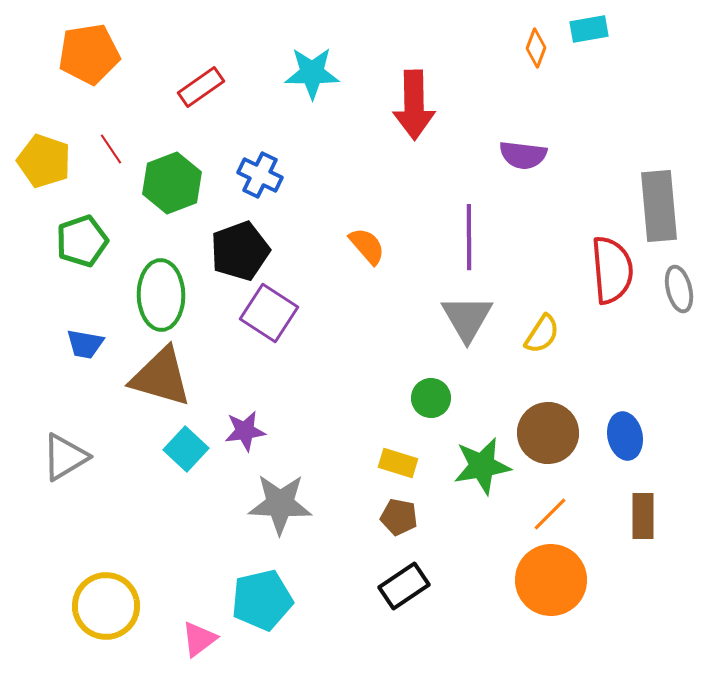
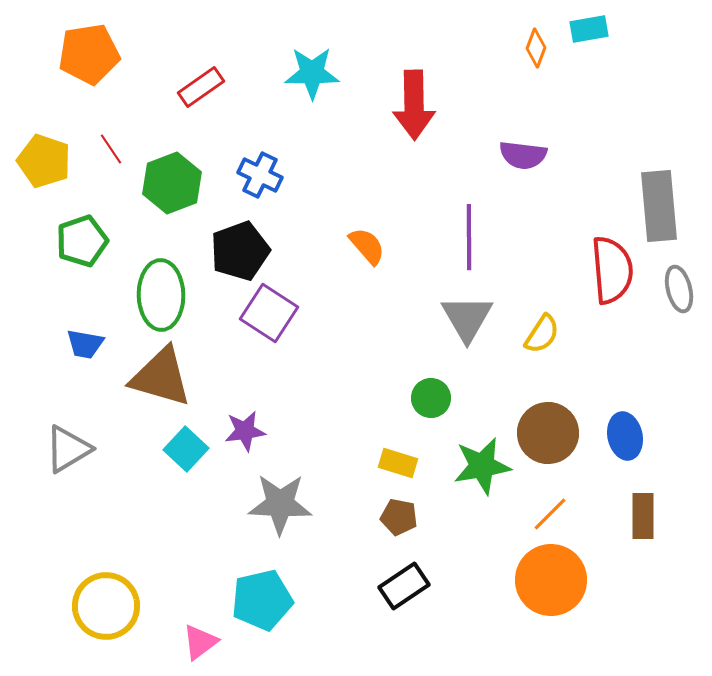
gray triangle at (65, 457): moved 3 px right, 8 px up
pink triangle at (199, 639): moved 1 px right, 3 px down
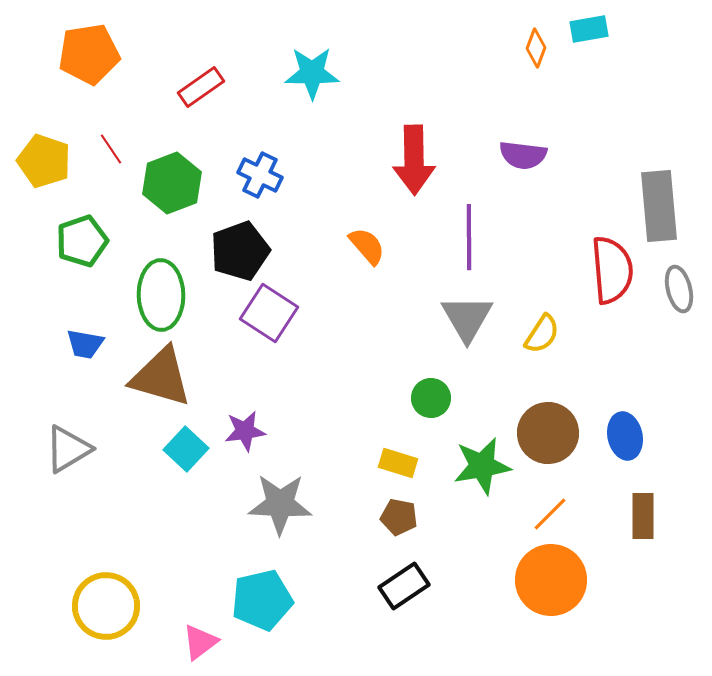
red arrow at (414, 105): moved 55 px down
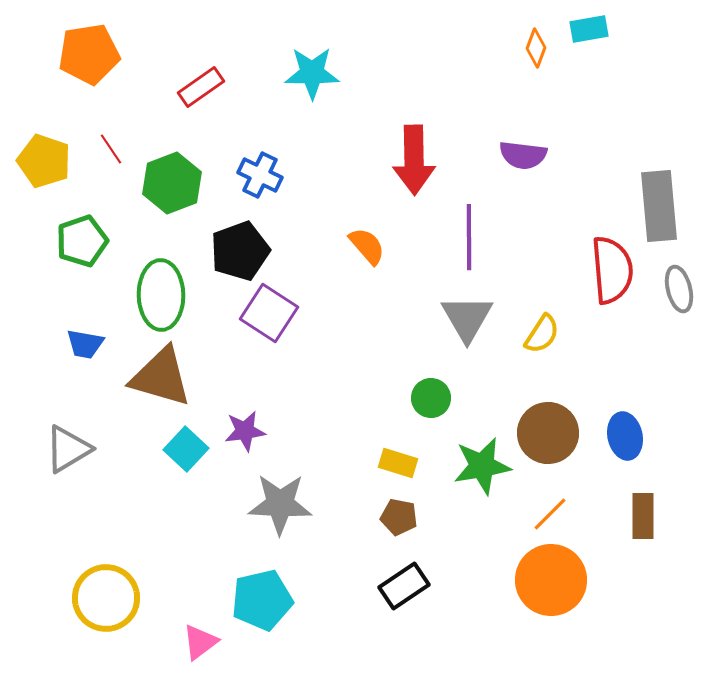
yellow circle at (106, 606): moved 8 px up
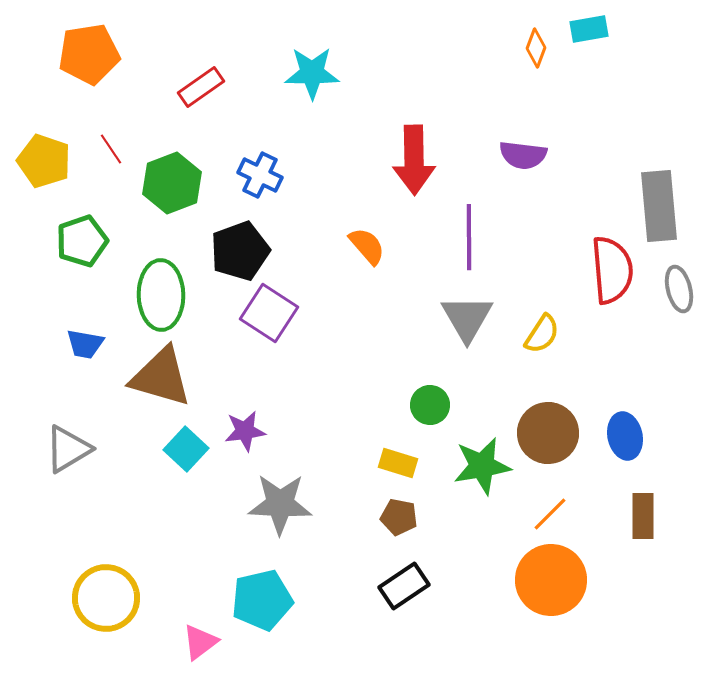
green circle at (431, 398): moved 1 px left, 7 px down
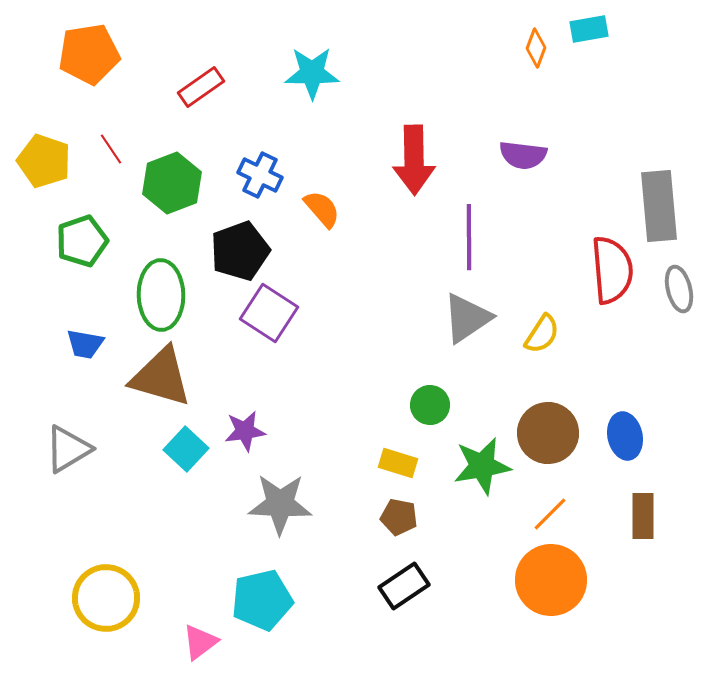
orange semicircle at (367, 246): moved 45 px left, 37 px up
gray triangle at (467, 318): rotated 26 degrees clockwise
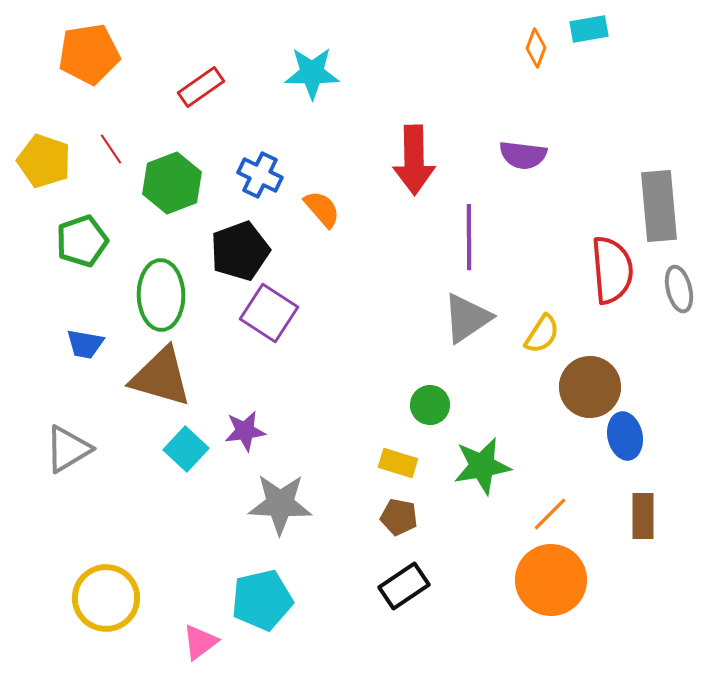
brown circle at (548, 433): moved 42 px right, 46 px up
